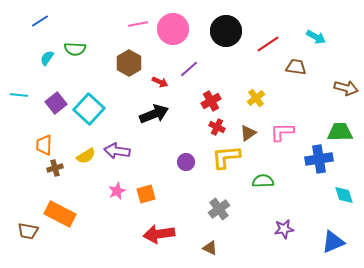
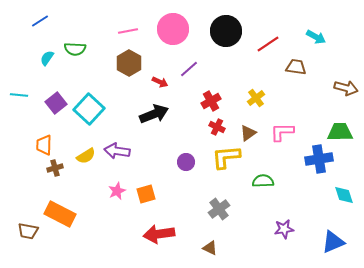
pink line at (138, 24): moved 10 px left, 7 px down
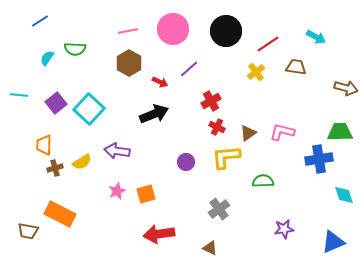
yellow cross at (256, 98): moved 26 px up
pink L-shape at (282, 132): rotated 15 degrees clockwise
yellow semicircle at (86, 156): moved 4 px left, 6 px down
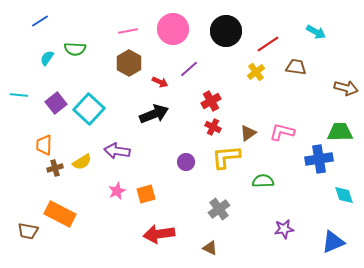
cyan arrow at (316, 37): moved 5 px up
red cross at (217, 127): moved 4 px left
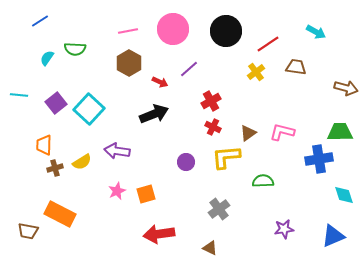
blue triangle at (333, 242): moved 6 px up
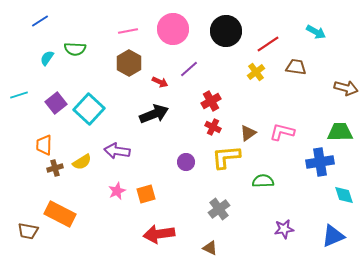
cyan line at (19, 95): rotated 24 degrees counterclockwise
blue cross at (319, 159): moved 1 px right, 3 px down
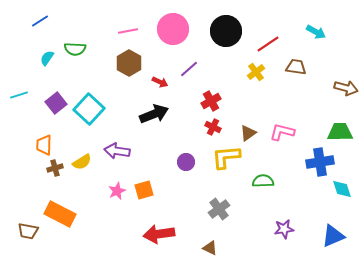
orange square at (146, 194): moved 2 px left, 4 px up
cyan diamond at (344, 195): moved 2 px left, 6 px up
